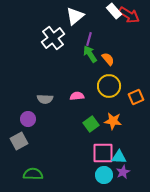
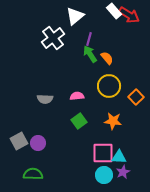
orange semicircle: moved 1 px left, 1 px up
orange square: rotated 21 degrees counterclockwise
purple circle: moved 10 px right, 24 px down
green square: moved 12 px left, 3 px up
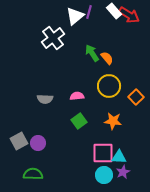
purple line: moved 27 px up
green arrow: moved 2 px right, 1 px up
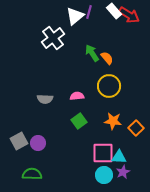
orange square: moved 31 px down
green semicircle: moved 1 px left
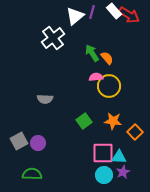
purple line: moved 3 px right
pink semicircle: moved 19 px right, 19 px up
green square: moved 5 px right
orange square: moved 1 px left, 4 px down
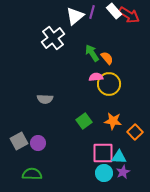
yellow circle: moved 2 px up
cyan circle: moved 2 px up
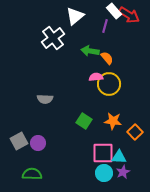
purple line: moved 13 px right, 14 px down
green arrow: moved 2 px left, 2 px up; rotated 48 degrees counterclockwise
green square: rotated 21 degrees counterclockwise
